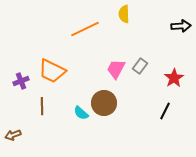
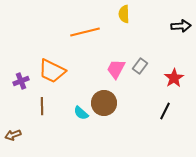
orange line: moved 3 px down; rotated 12 degrees clockwise
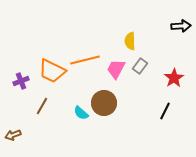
yellow semicircle: moved 6 px right, 27 px down
orange line: moved 28 px down
brown line: rotated 30 degrees clockwise
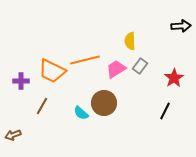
pink trapezoid: rotated 30 degrees clockwise
purple cross: rotated 21 degrees clockwise
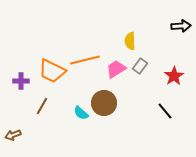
red star: moved 2 px up
black line: rotated 66 degrees counterclockwise
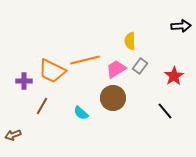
purple cross: moved 3 px right
brown circle: moved 9 px right, 5 px up
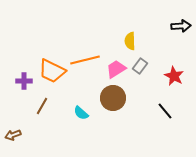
red star: rotated 12 degrees counterclockwise
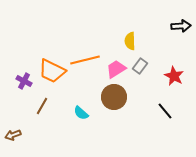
purple cross: rotated 28 degrees clockwise
brown circle: moved 1 px right, 1 px up
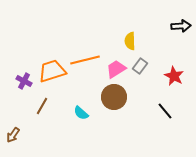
orange trapezoid: rotated 136 degrees clockwise
brown arrow: rotated 35 degrees counterclockwise
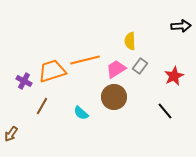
red star: rotated 18 degrees clockwise
brown arrow: moved 2 px left, 1 px up
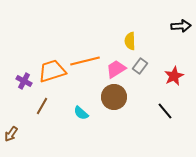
orange line: moved 1 px down
